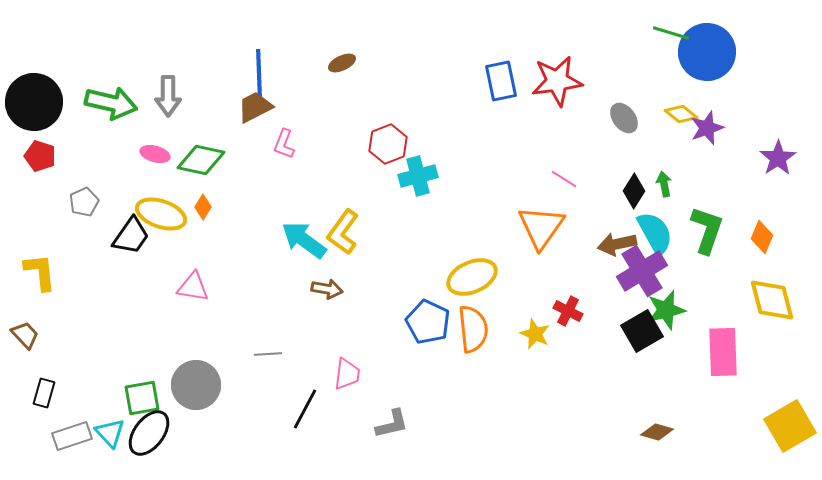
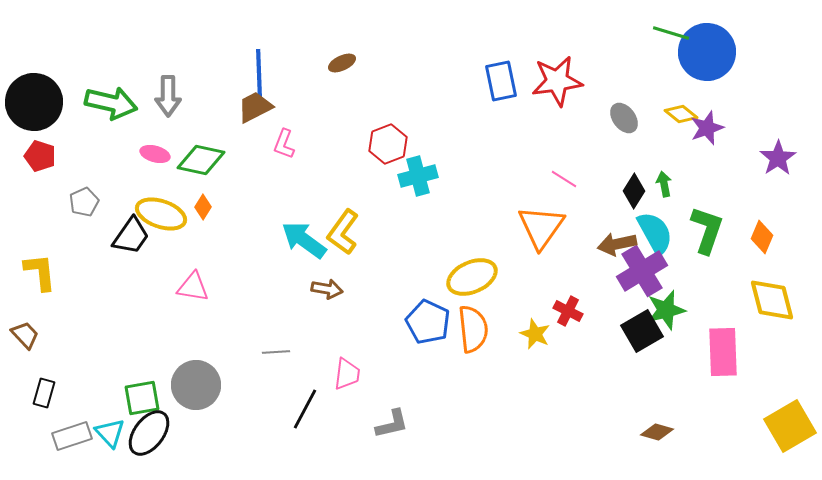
gray line at (268, 354): moved 8 px right, 2 px up
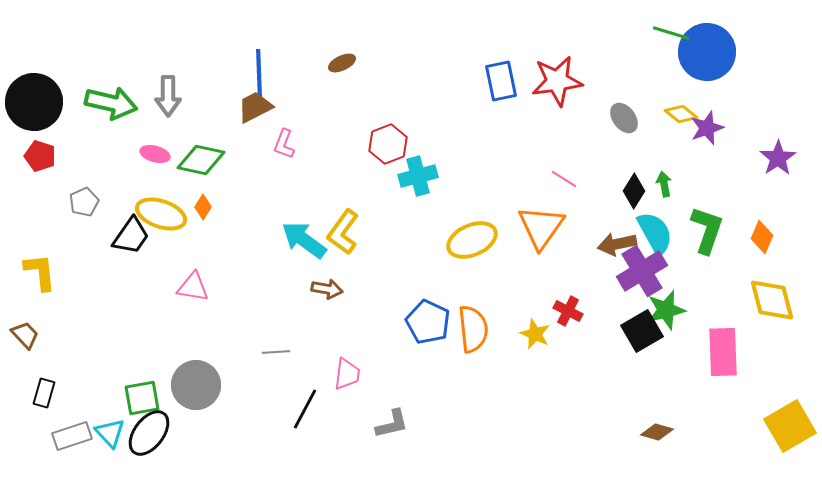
yellow ellipse at (472, 277): moved 37 px up
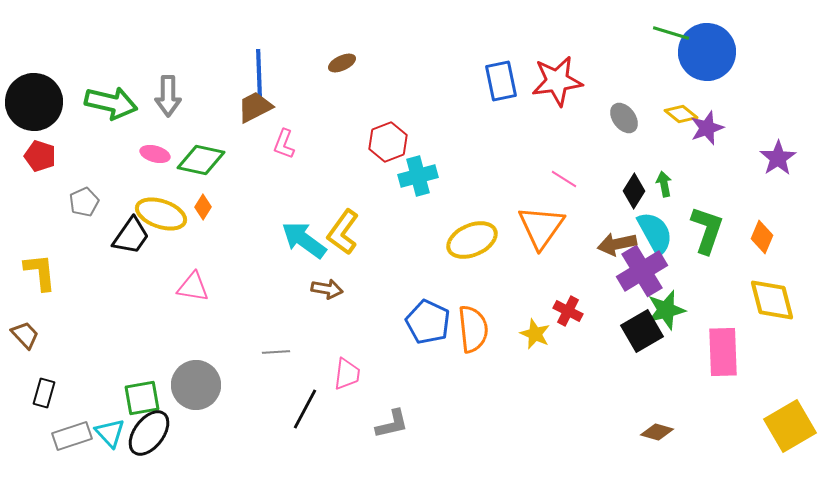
red hexagon at (388, 144): moved 2 px up
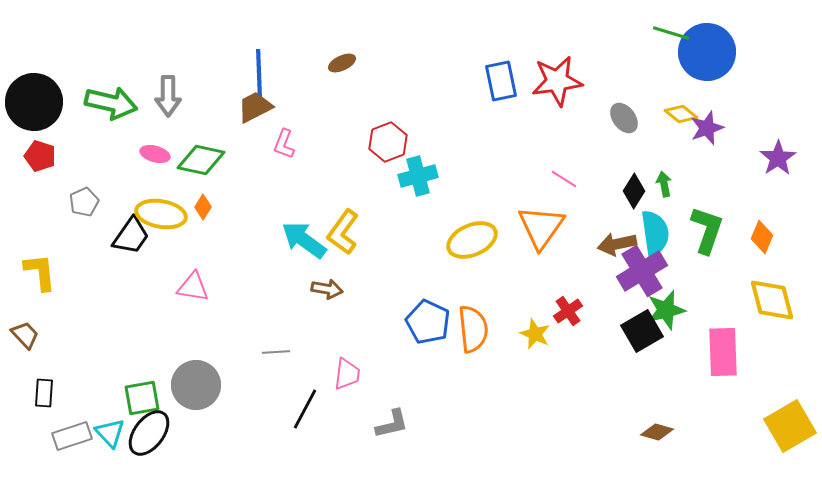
yellow ellipse at (161, 214): rotated 9 degrees counterclockwise
cyan semicircle at (655, 233): rotated 21 degrees clockwise
red cross at (568, 311): rotated 28 degrees clockwise
black rectangle at (44, 393): rotated 12 degrees counterclockwise
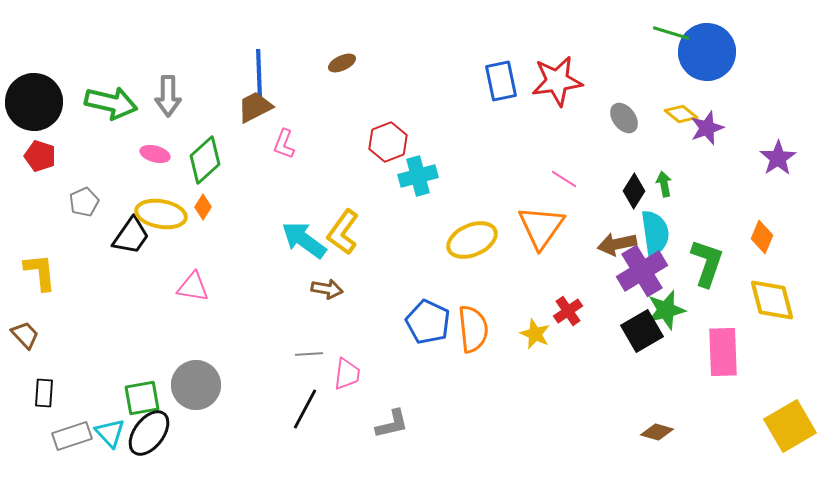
green diamond at (201, 160): moved 4 px right; rotated 54 degrees counterclockwise
green L-shape at (707, 230): moved 33 px down
gray line at (276, 352): moved 33 px right, 2 px down
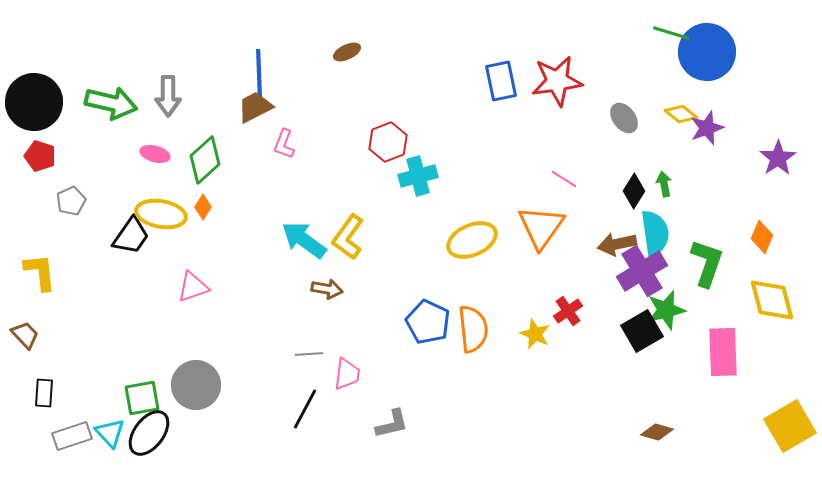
brown ellipse at (342, 63): moved 5 px right, 11 px up
gray pentagon at (84, 202): moved 13 px left, 1 px up
yellow L-shape at (343, 232): moved 5 px right, 5 px down
pink triangle at (193, 287): rotated 28 degrees counterclockwise
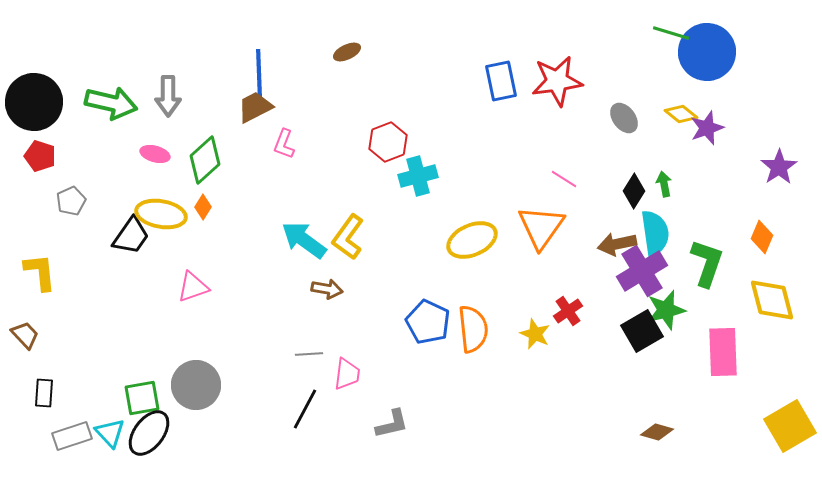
purple star at (778, 158): moved 1 px right, 9 px down
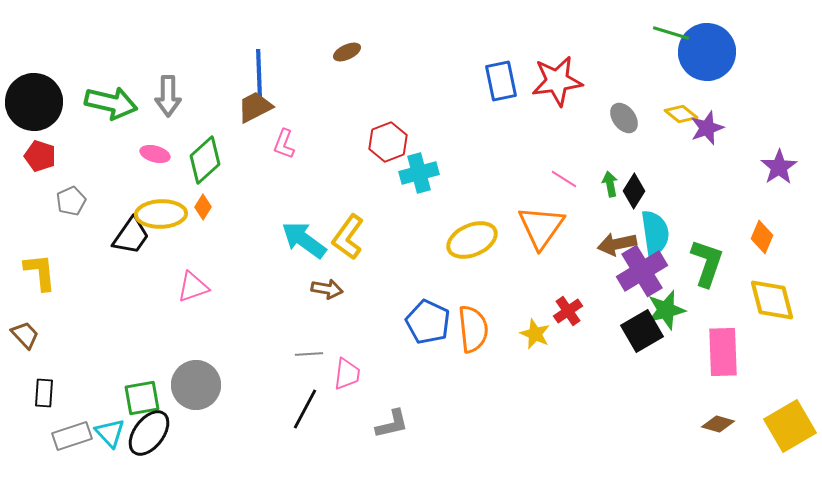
cyan cross at (418, 176): moved 1 px right, 3 px up
green arrow at (664, 184): moved 54 px left
yellow ellipse at (161, 214): rotated 12 degrees counterclockwise
brown diamond at (657, 432): moved 61 px right, 8 px up
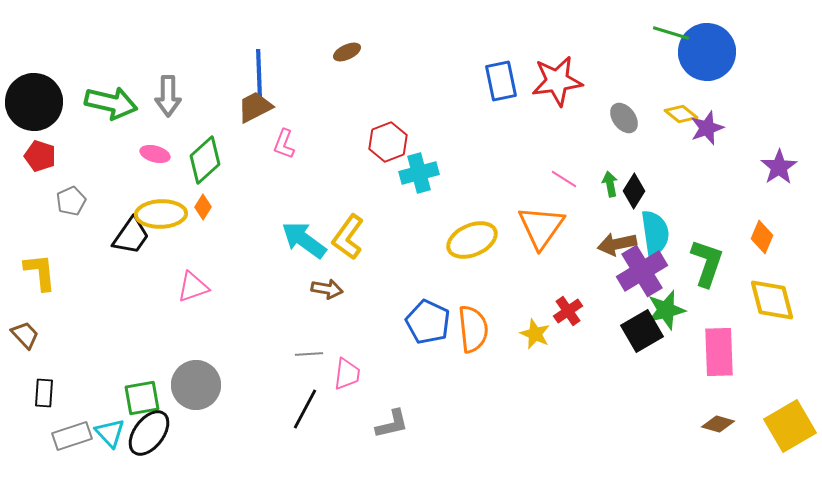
pink rectangle at (723, 352): moved 4 px left
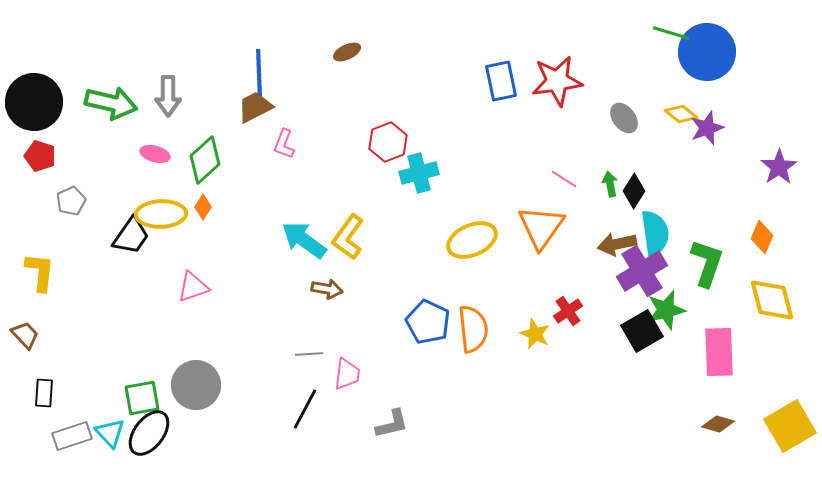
yellow L-shape at (40, 272): rotated 12 degrees clockwise
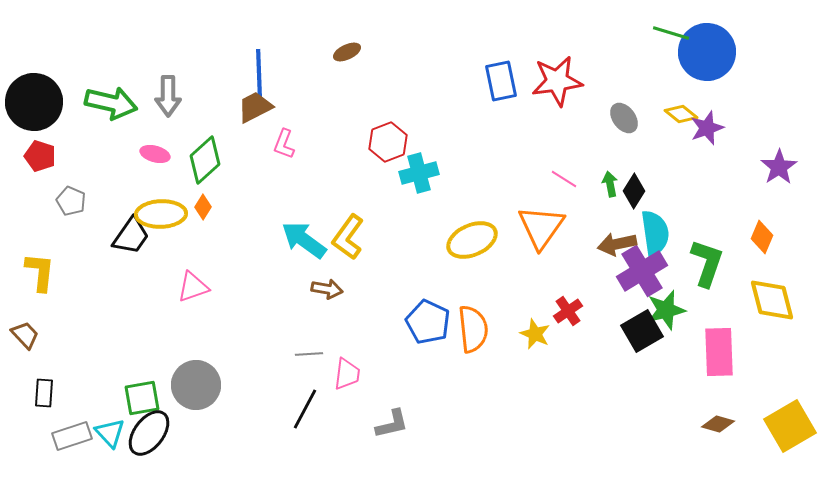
gray pentagon at (71, 201): rotated 24 degrees counterclockwise
